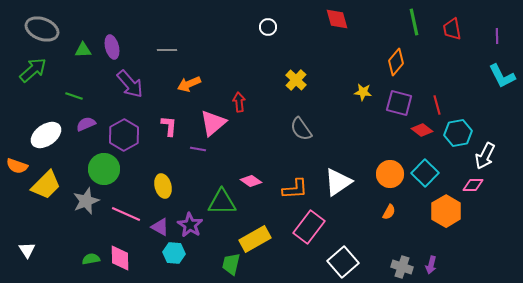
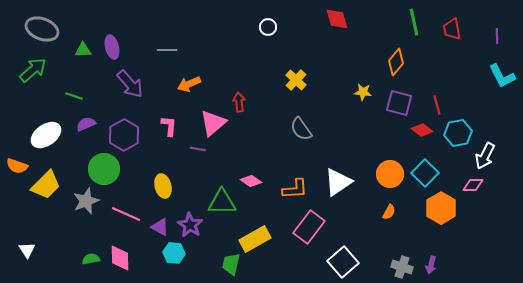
orange hexagon at (446, 211): moved 5 px left, 3 px up
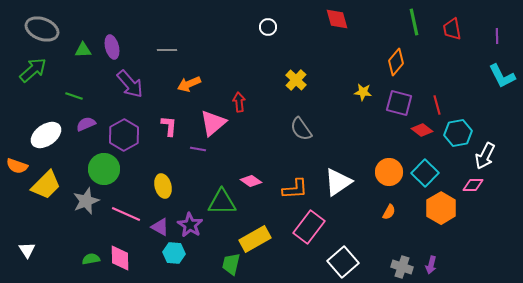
orange circle at (390, 174): moved 1 px left, 2 px up
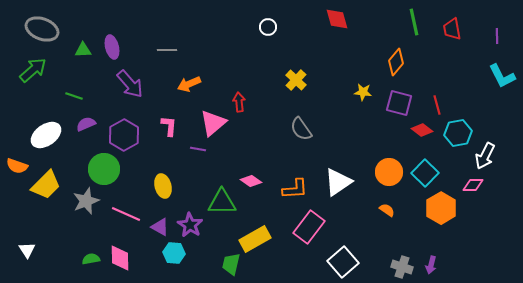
orange semicircle at (389, 212): moved 2 px left, 2 px up; rotated 84 degrees counterclockwise
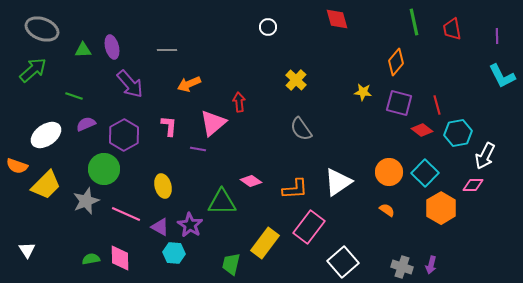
yellow rectangle at (255, 239): moved 10 px right, 4 px down; rotated 24 degrees counterclockwise
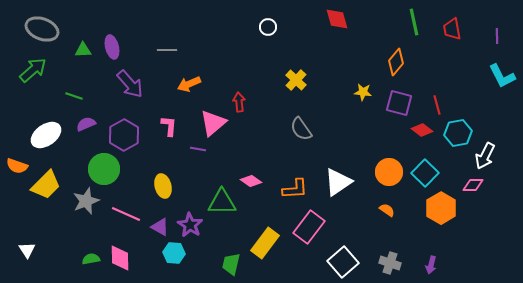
gray cross at (402, 267): moved 12 px left, 4 px up
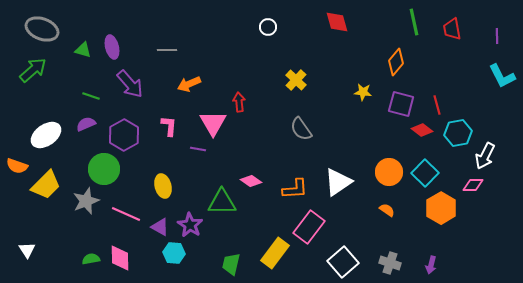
red diamond at (337, 19): moved 3 px down
green triangle at (83, 50): rotated 18 degrees clockwise
green line at (74, 96): moved 17 px right
purple square at (399, 103): moved 2 px right, 1 px down
pink triangle at (213, 123): rotated 20 degrees counterclockwise
yellow rectangle at (265, 243): moved 10 px right, 10 px down
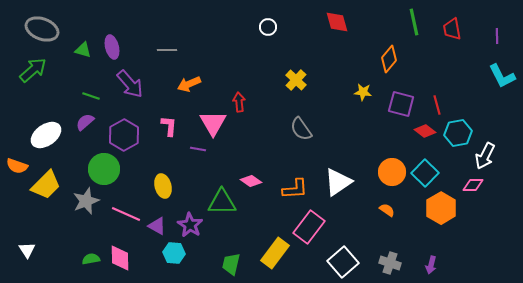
orange diamond at (396, 62): moved 7 px left, 3 px up
purple semicircle at (86, 124): moved 1 px left, 2 px up; rotated 18 degrees counterclockwise
red diamond at (422, 130): moved 3 px right, 1 px down
orange circle at (389, 172): moved 3 px right
purple triangle at (160, 227): moved 3 px left, 1 px up
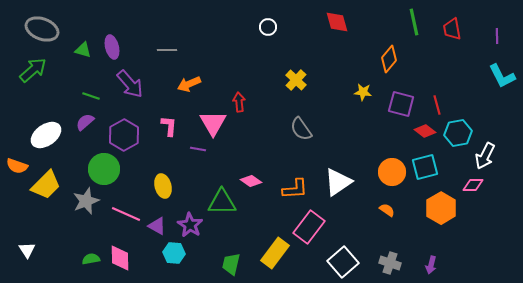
cyan square at (425, 173): moved 6 px up; rotated 32 degrees clockwise
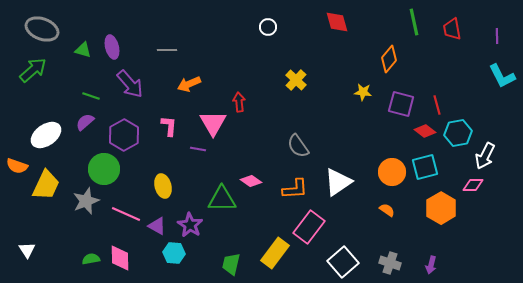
gray semicircle at (301, 129): moved 3 px left, 17 px down
yellow trapezoid at (46, 185): rotated 20 degrees counterclockwise
green triangle at (222, 202): moved 3 px up
